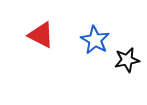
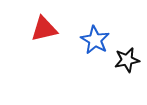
red triangle: moved 3 px right, 6 px up; rotated 40 degrees counterclockwise
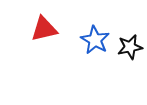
black star: moved 3 px right, 13 px up
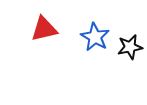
blue star: moved 3 px up
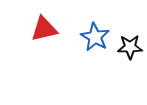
black star: rotated 10 degrees clockwise
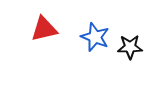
blue star: rotated 8 degrees counterclockwise
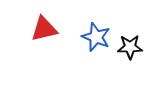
blue star: moved 1 px right
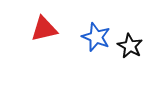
black star: moved 1 px up; rotated 30 degrees clockwise
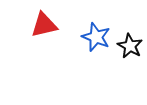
red triangle: moved 4 px up
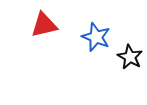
black star: moved 11 px down
